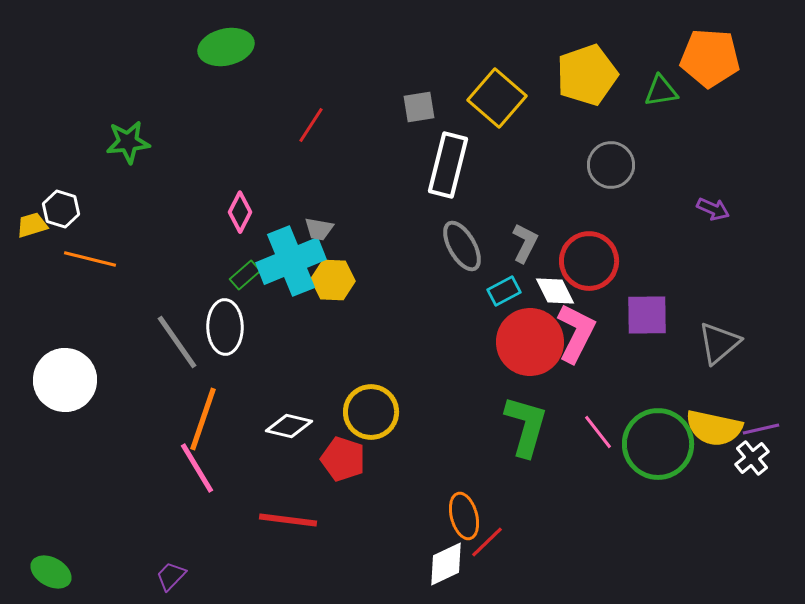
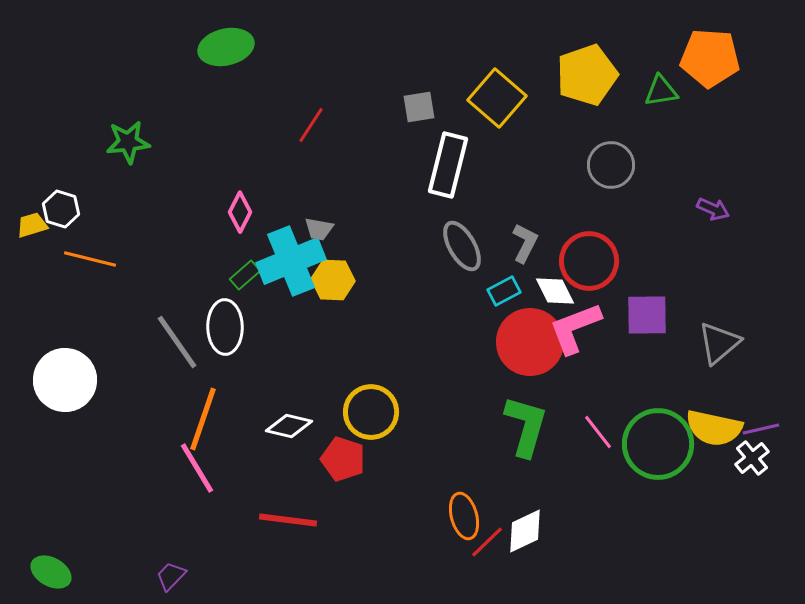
pink L-shape at (576, 333): moved 1 px left, 5 px up; rotated 138 degrees counterclockwise
white diamond at (446, 564): moved 79 px right, 33 px up
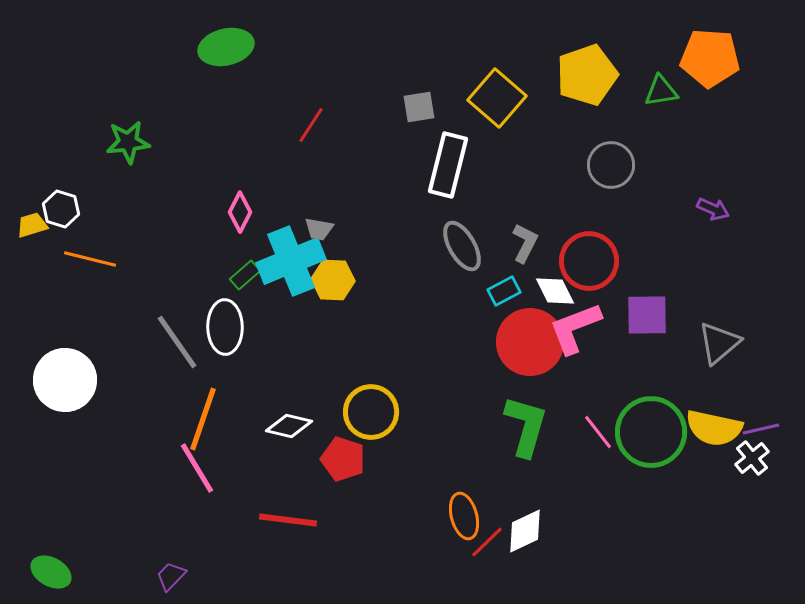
green circle at (658, 444): moved 7 px left, 12 px up
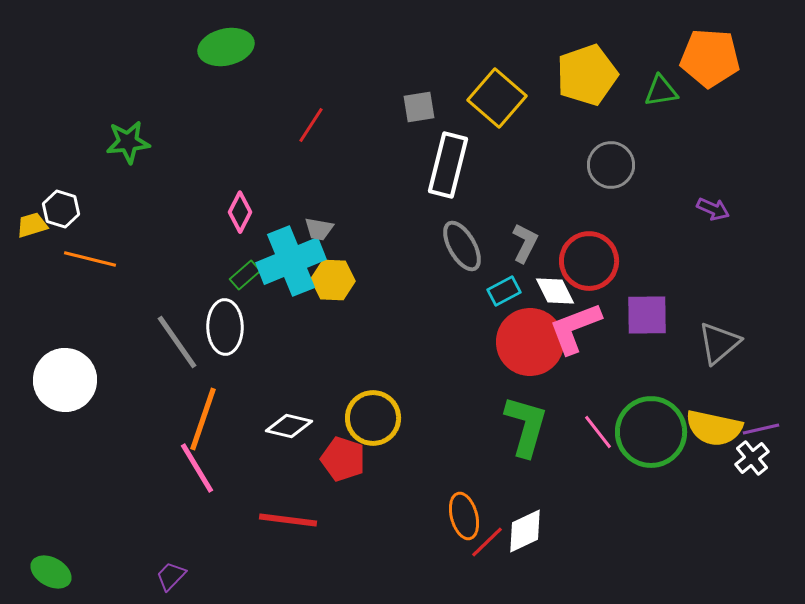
yellow circle at (371, 412): moved 2 px right, 6 px down
